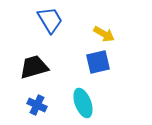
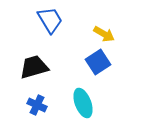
blue square: rotated 20 degrees counterclockwise
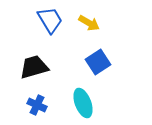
yellow arrow: moved 15 px left, 11 px up
